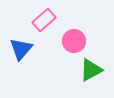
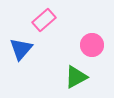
pink circle: moved 18 px right, 4 px down
green triangle: moved 15 px left, 7 px down
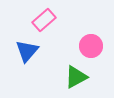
pink circle: moved 1 px left, 1 px down
blue triangle: moved 6 px right, 2 px down
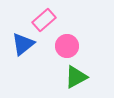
pink circle: moved 24 px left
blue triangle: moved 4 px left, 7 px up; rotated 10 degrees clockwise
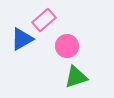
blue triangle: moved 1 px left, 5 px up; rotated 10 degrees clockwise
green triangle: rotated 10 degrees clockwise
